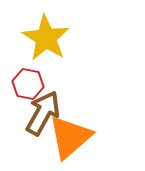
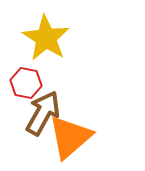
red hexagon: moved 2 px left, 1 px up
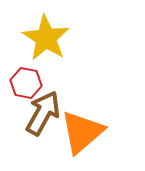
orange triangle: moved 12 px right, 5 px up
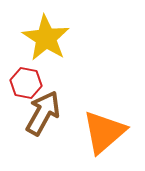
orange triangle: moved 22 px right
